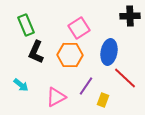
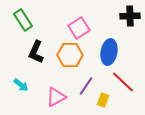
green rectangle: moved 3 px left, 5 px up; rotated 10 degrees counterclockwise
red line: moved 2 px left, 4 px down
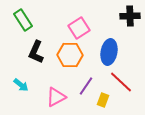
red line: moved 2 px left
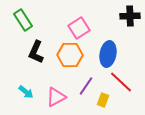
blue ellipse: moved 1 px left, 2 px down
cyan arrow: moved 5 px right, 7 px down
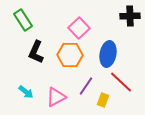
pink square: rotated 10 degrees counterclockwise
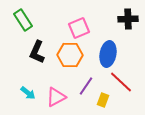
black cross: moved 2 px left, 3 px down
pink square: rotated 20 degrees clockwise
black L-shape: moved 1 px right
cyan arrow: moved 2 px right, 1 px down
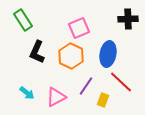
orange hexagon: moved 1 px right, 1 px down; rotated 25 degrees clockwise
cyan arrow: moved 1 px left
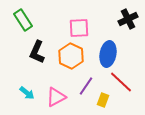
black cross: rotated 24 degrees counterclockwise
pink square: rotated 20 degrees clockwise
